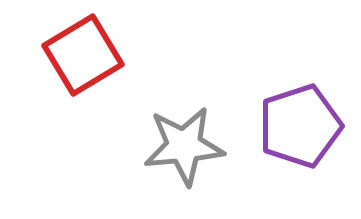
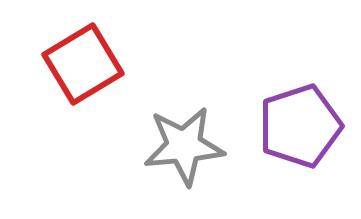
red square: moved 9 px down
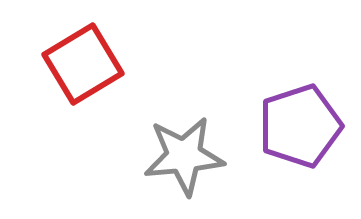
gray star: moved 10 px down
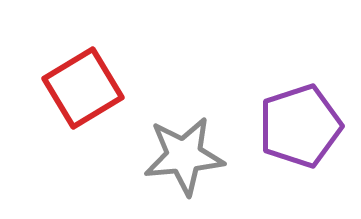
red square: moved 24 px down
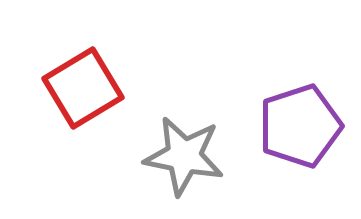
gray star: rotated 16 degrees clockwise
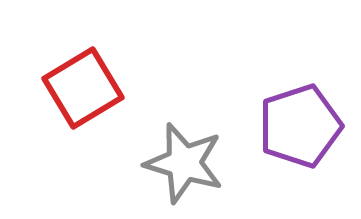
gray star: moved 7 px down; rotated 6 degrees clockwise
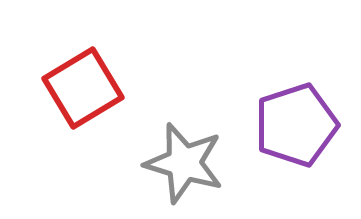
purple pentagon: moved 4 px left, 1 px up
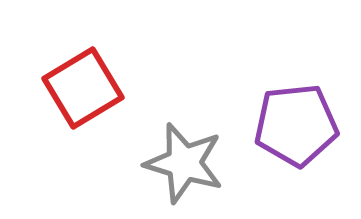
purple pentagon: rotated 12 degrees clockwise
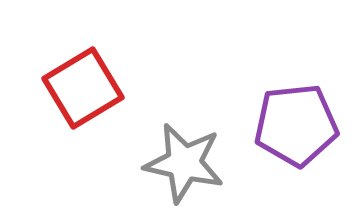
gray star: rotated 4 degrees counterclockwise
